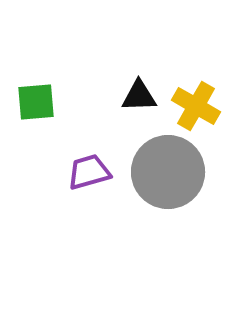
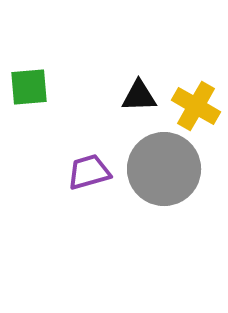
green square: moved 7 px left, 15 px up
gray circle: moved 4 px left, 3 px up
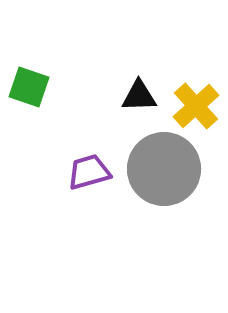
green square: rotated 24 degrees clockwise
yellow cross: rotated 18 degrees clockwise
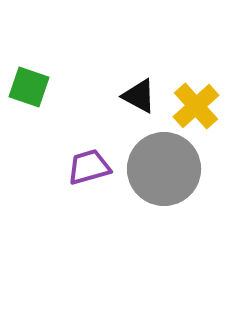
black triangle: rotated 30 degrees clockwise
purple trapezoid: moved 5 px up
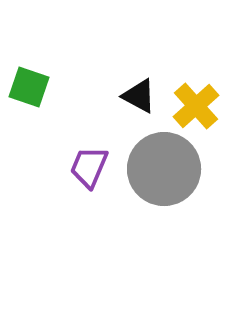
purple trapezoid: rotated 51 degrees counterclockwise
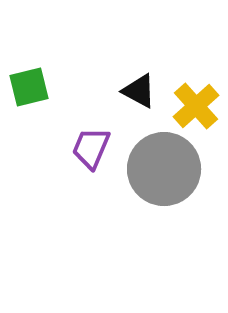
green square: rotated 33 degrees counterclockwise
black triangle: moved 5 px up
purple trapezoid: moved 2 px right, 19 px up
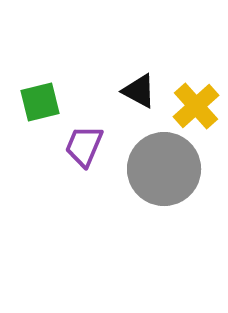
green square: moved 11 px right, 15 px down
purple trapezoid: moved 7 px left, 2 px up
